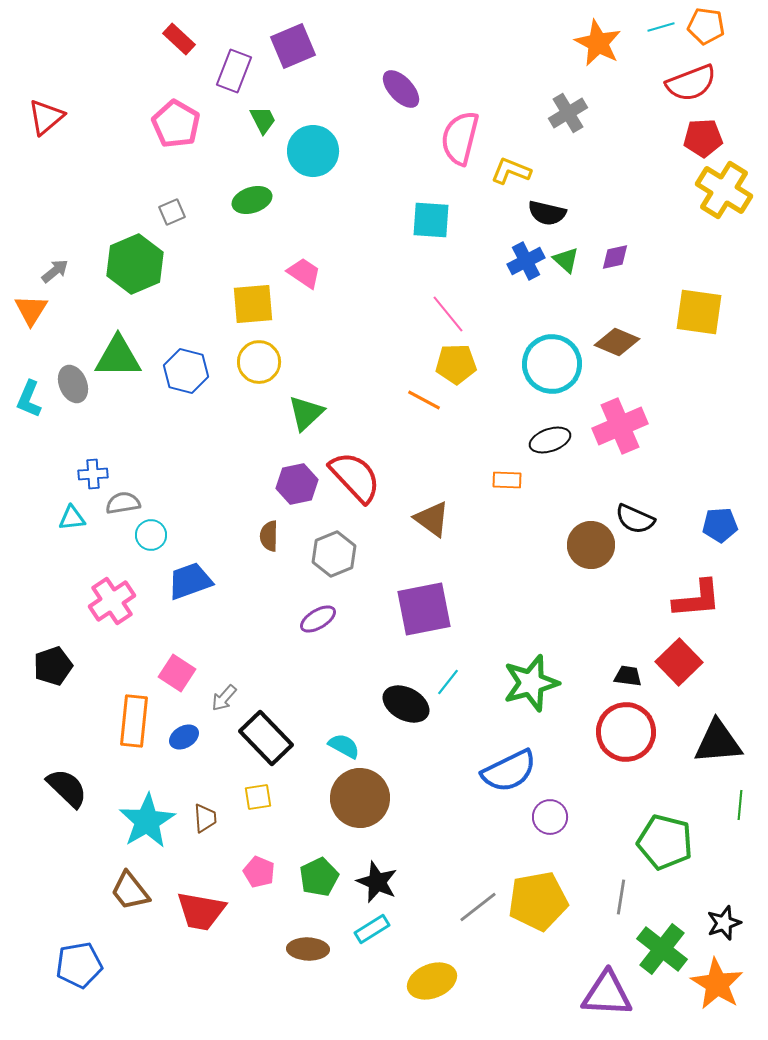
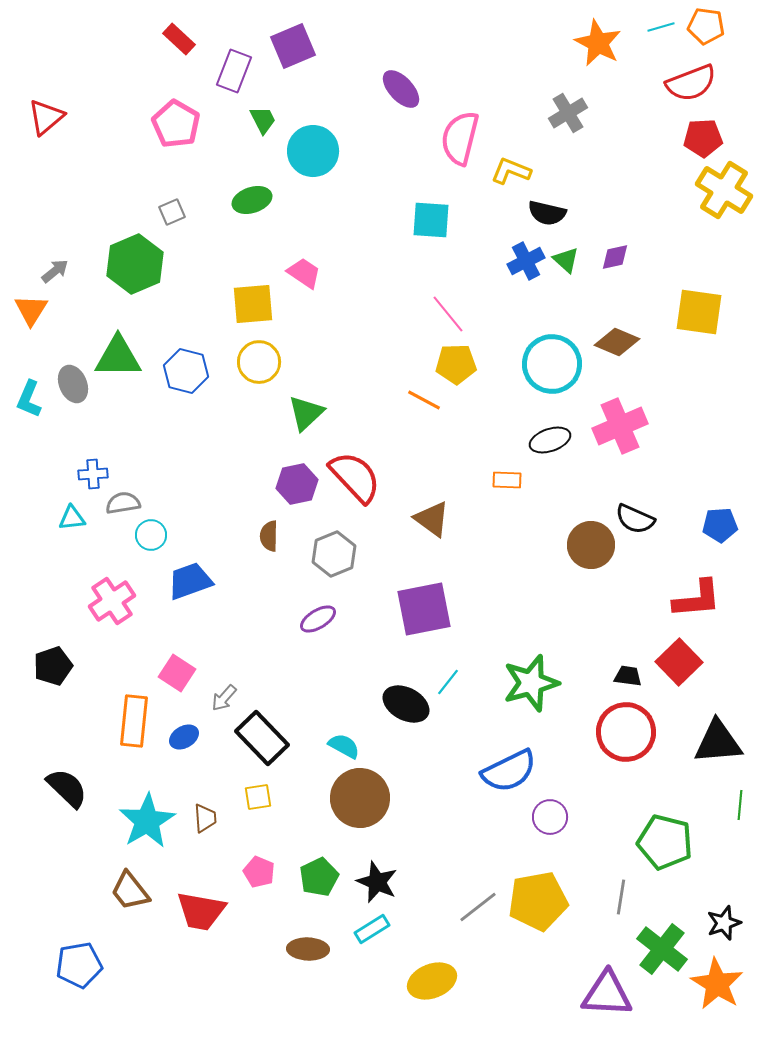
black rectangle at (266, 738): moved 4 px left
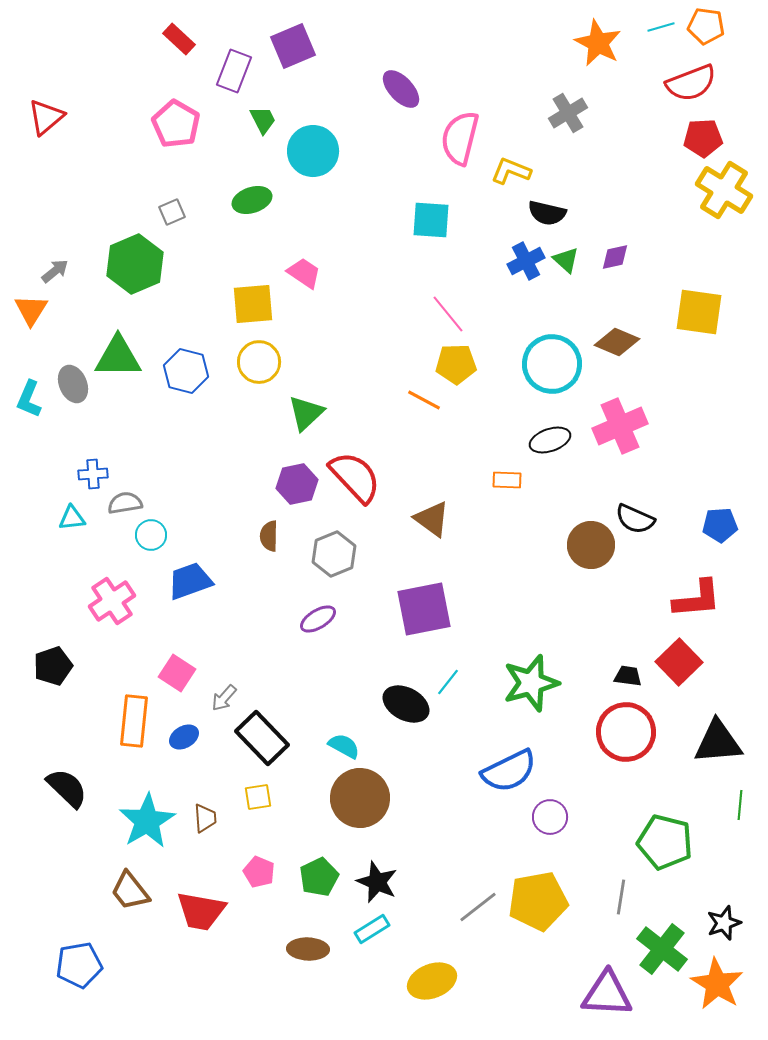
gray semicircle at (123, 503): moved 2 px right
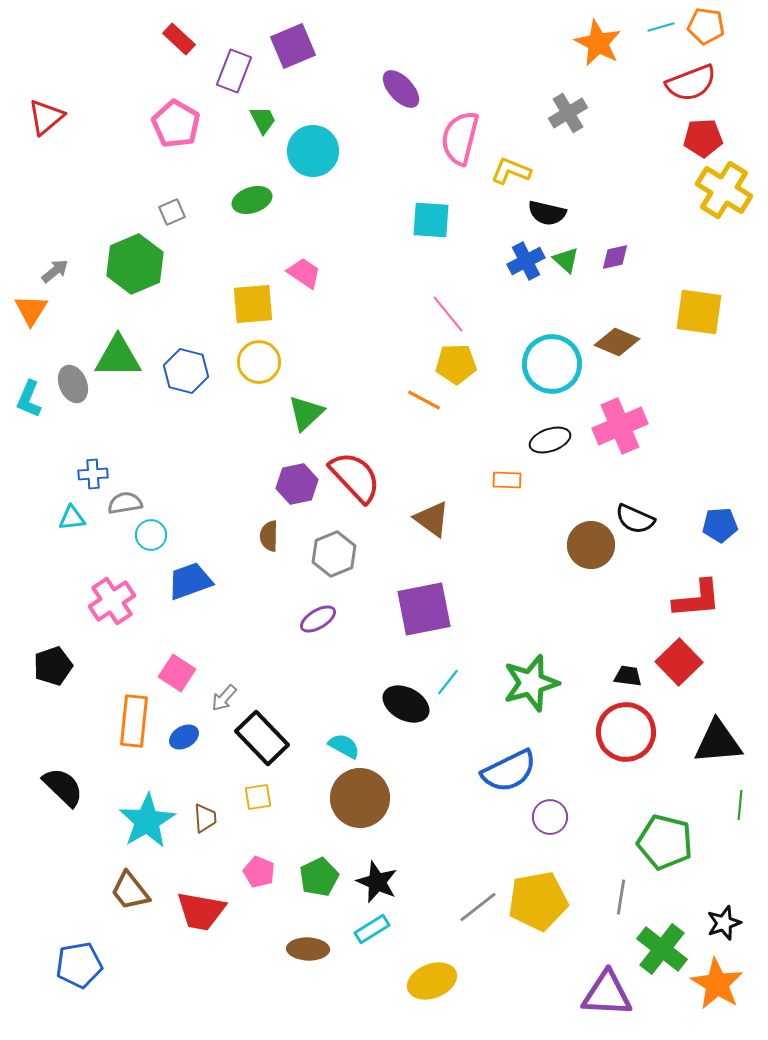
black semicircle at (67, 788): moved 4 px left, 1 px up
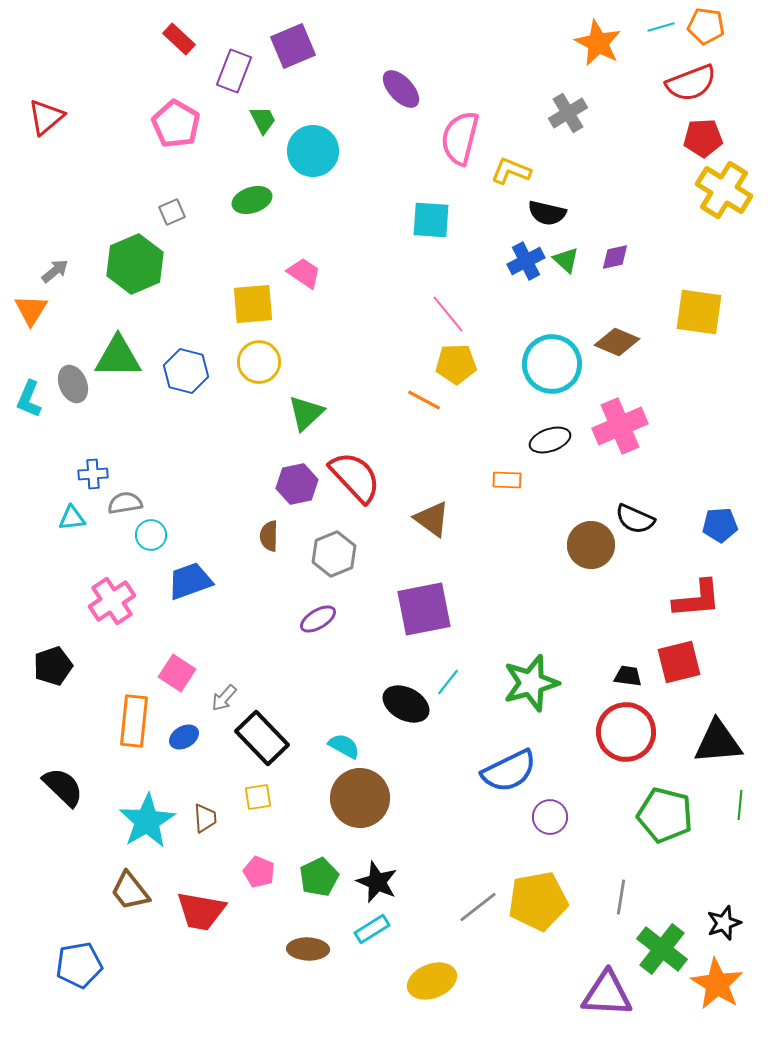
red square at (679, 662): rotated 30 degrees clockwise
green pentagon at (665, 842): moved 27 px up
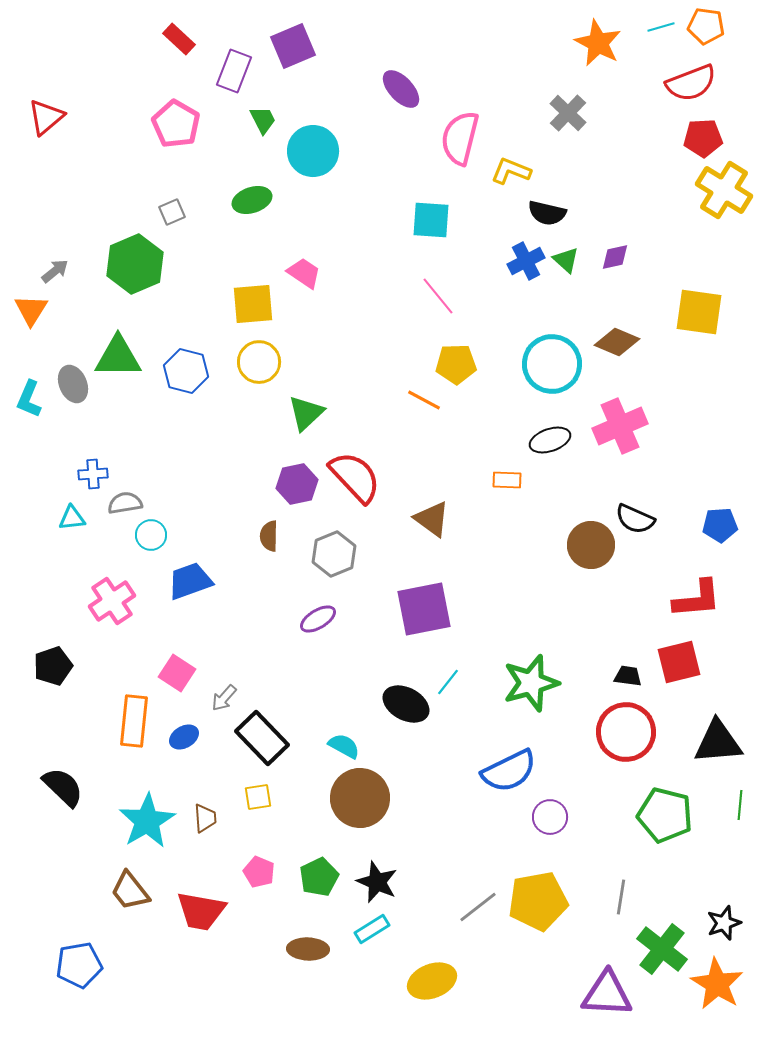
gray cross at (568, 113): rotated 15 degrees counterclockwise
pink line at (448, 314): moved 10 px left, 18 px up
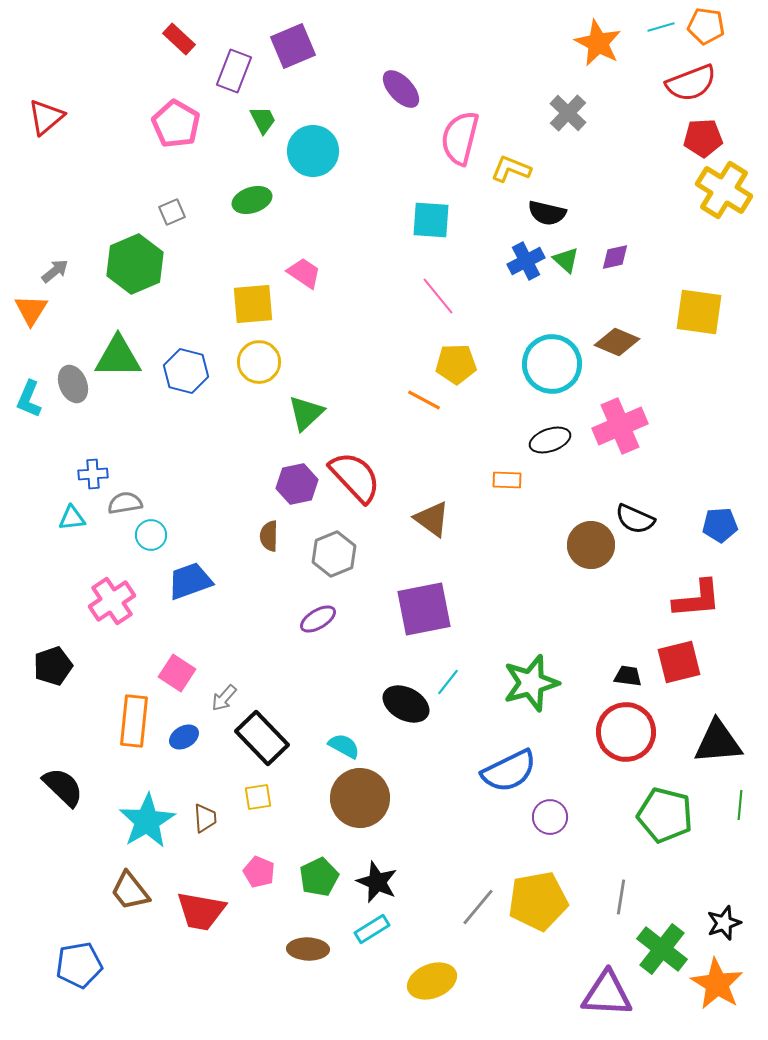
yellow L-shape at (511, 171): moved 2 px up
gray line at (478, 907): rotated 12 degrees counterclockwise
